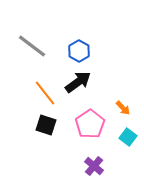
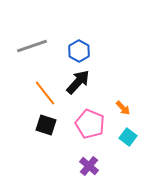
gray line: rotated 56 degrees counterclockwise
black arrow: rotated 12 degrees counterclockwise
pink pentagon: rotated 16 degrees counterclockwise
purple cross: moved 5 px left
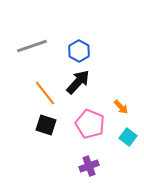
orange arrow: moved 2 px left, 1 px up
purple cross: rotated 30 degrees clockwise
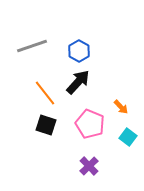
purple cross: rotated 24 degrees counterclockwise
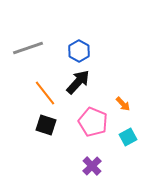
gray line: moved 4 px left, 2 px down
orange arrow: moved 2 px right, 3 px up
pink pentagon: moved 3 px right, 2 px up
cyan square: rotated 24 degrees clockwise
purple cross: moved 3 px right
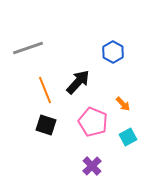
blue hexagon: moved 34 px right, 1 px down
orange line: moved 3 px up; rotated 16 degrees clockwise
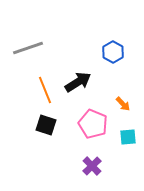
black arrow: rotated 16 degrees clockwise
pink pentagon: moved 2 px down
cyan square: rotated 24 degrees clockwise
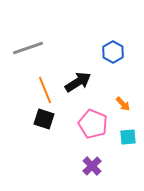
black square: moved 2 px left, 6 px up
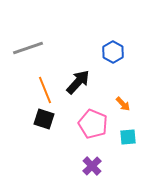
black arrow: rotated 16 degrees counterclockwise
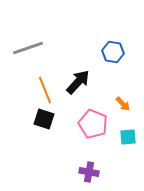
blue hexagon: rotated 20 degrees counterclockwise
purple cross: moved 3 px left, 6 px down; rotated 36 degrees counterclockwise
